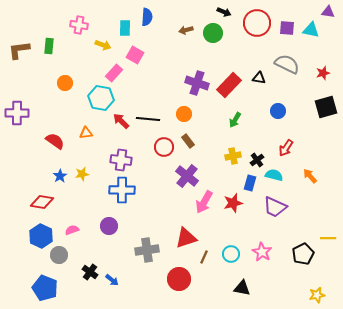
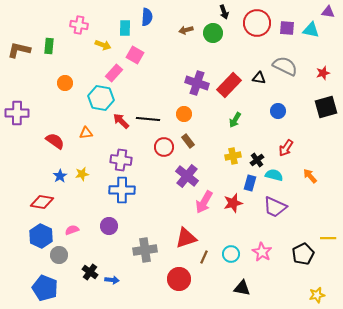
black arrow at (224, 12): rotated 48 degrees clockwise
brown L-shape at (19, 50): rotated 20 degrees clockwise
gray semicircle at (287, 64): moved 2 px left, 2 px down
gray cross at (147, 250): moved 2 px left
blue arrow at (112, 280): rotated 32 degrees counterclockwise
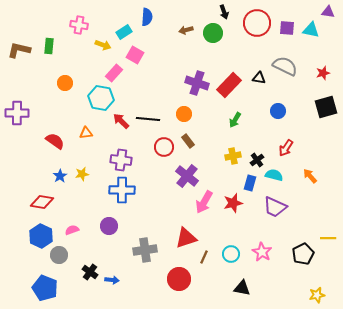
cyan rectangle at (125, 28): moved 1 px left, 4 px down; rotated 56 degrees clockwise
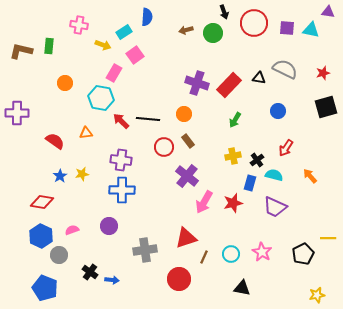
red circle at (257, 23): moved 3 px left
brown L-shape at (19, 50): moved 2 px right, 1 px down
pink square at (135, 55): rotated 24 degrees clockwise
gray semicircle at (285, 66): moved 3 px down
pink rectangle at (114, 73): rotated 12 degrees counterclockwise
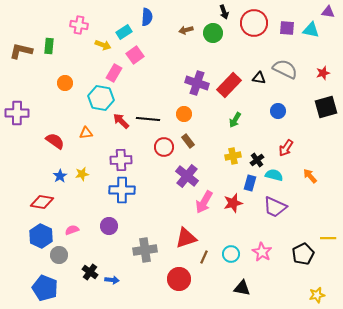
purple cross at (121, 160): rotated 10 degrees counterclockwise
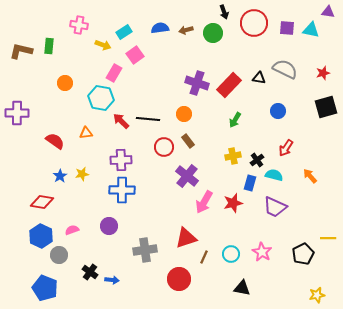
blue semicircle at (147, 17): moved 13 px right, 11 px down; rotated 102 degrees counterclockwise
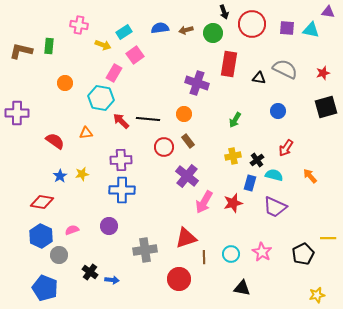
red circle at (254, 23): moved 2 px left, 1 px down
red rectangle at (229, 85): moved 21 px up; rotated 35 degrees counterclockwise
brown line at (204, 257): rotated 24 degrees counterclockwise
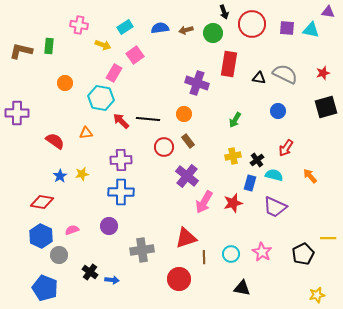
cyan rectangle at (124, 32): moved 1 px right, 5 px up
gray semicircle at (285, 69): moved 5 px down
blue cross at (122, 190): moved 1 px left, 2 px down
gray cross at (145, 250): moved 3 px left
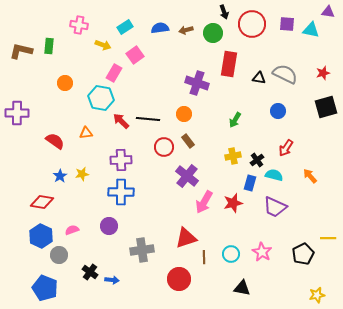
purple square at (287, 28): moved 4 px up
